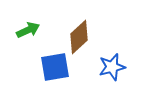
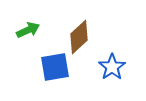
blue star: rotated 20 degrees counterclockwise
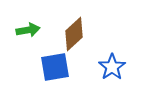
green arrow: rotated 15 degrees clockwise
brown diamond: moved 5 px left, 3 px up
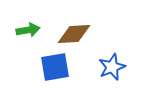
brown diamond: rotated 40 degrees clockwise
blue star: rotated 12 degrees clockwise
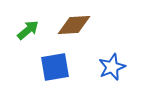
green arrow: rotated 30 degrees counterclockwise
brown diamond: moved 9 px up
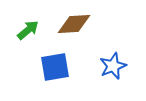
brown diamond: moved 1 px up
blue star: moved 1 px right, 1 px up
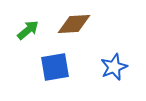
blue star: moved 1 px right, 1 px down
